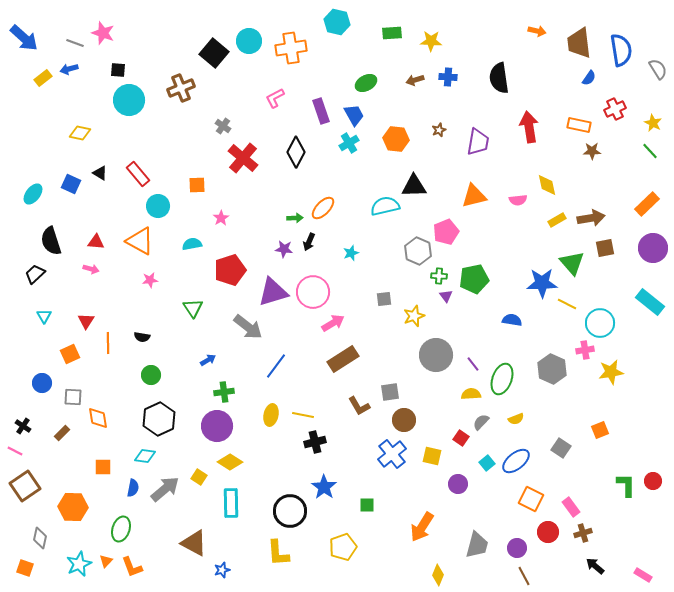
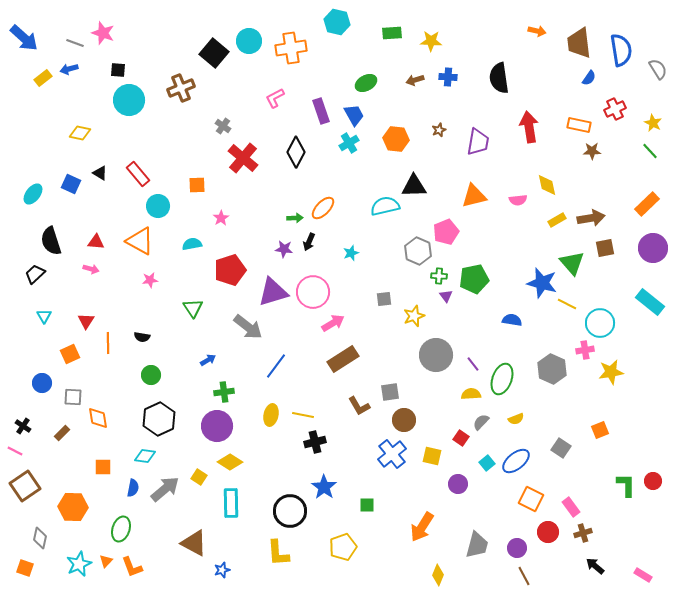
blue star at (542, 283): rotated 16 degrees clockwise
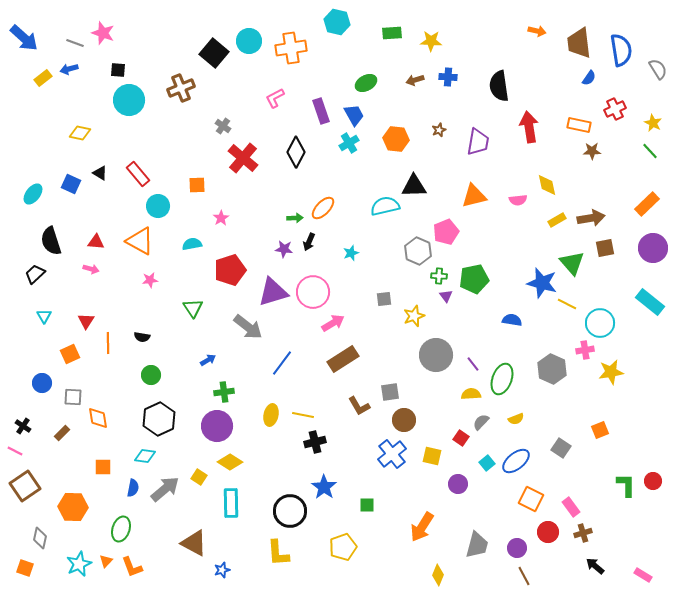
black semicircle at (499, 78): moved 8 px down
blue line at (276, 366): moved 6 px right, 3 px up
